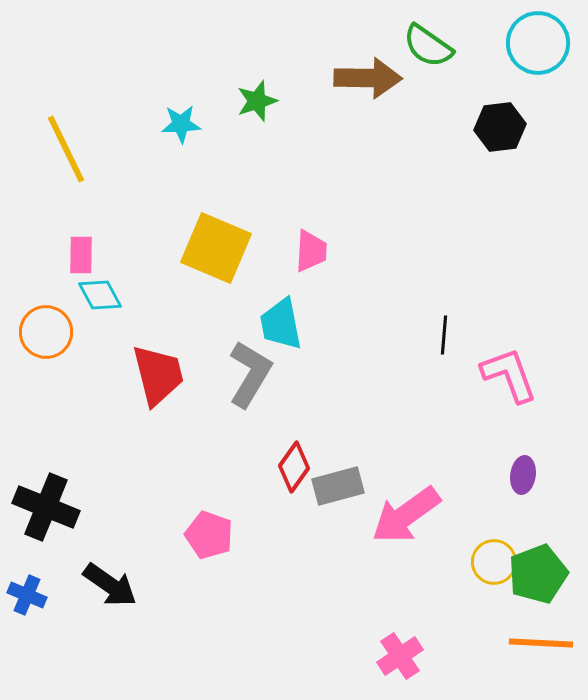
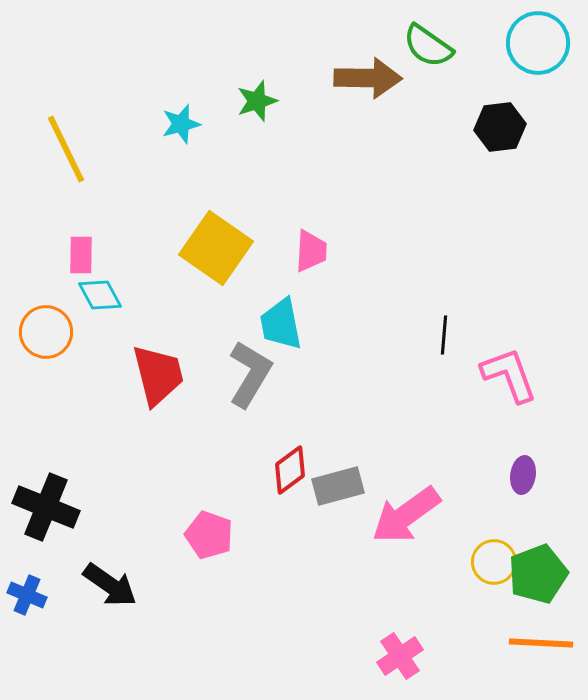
cyan star: rotated 12 degrees counterclockwise
yellow square: rotated 12 degrees clockwise
red diamond: moved 4 px left, 3 px down; rotated 18 degrees clockwise
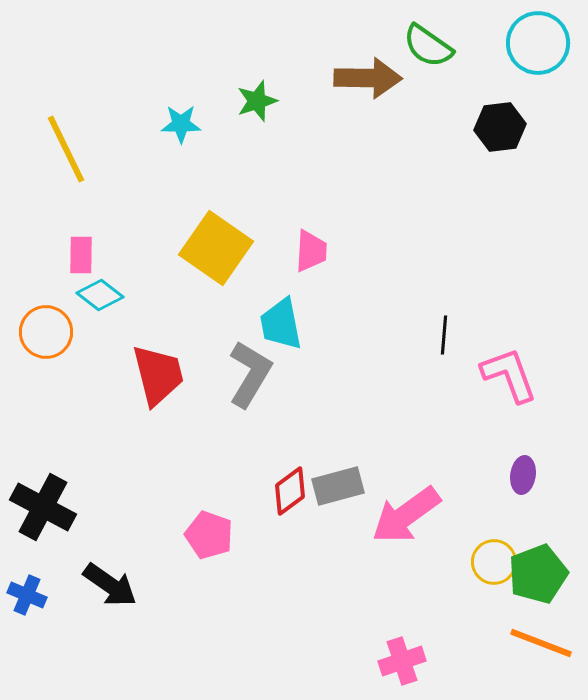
cyan star: rotated 15 degrees clockwise
cyan diamond: rotated 24 degrees counterclockwise
red diamond: moved 21 px down
black cross: moved 3 px left; rotated 6 degrees clockwise
orange line: rotated 18 degrees clockwise
pink cross: moved 2 px right, 5 px down; rotated 15 degrees clockwise
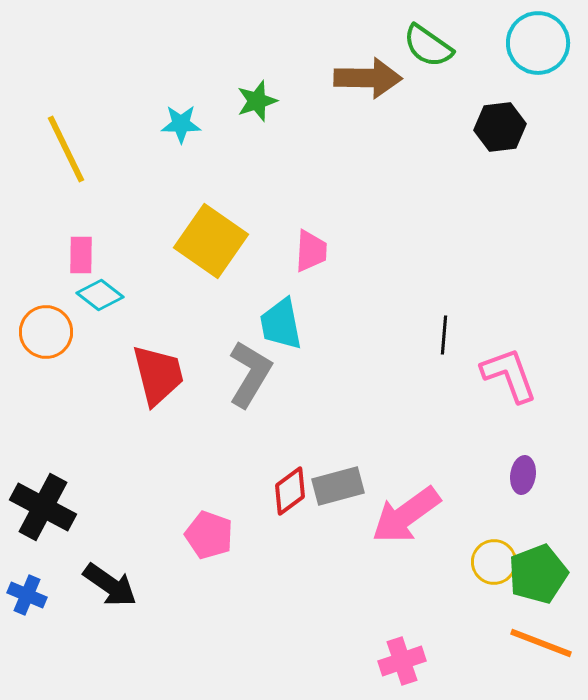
yellow square: moved 5 px left, 7 px up
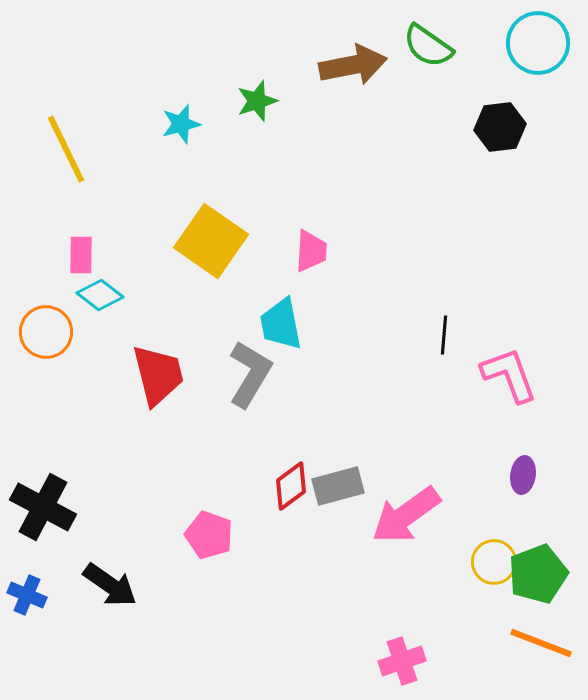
brown arrow: moved 15 px left, 13 px up; rotated 12 degrees counterclockwise
cyan star: rotated 15 degrees counterclockwise
red diamond: moved 1 px right, 5 px up
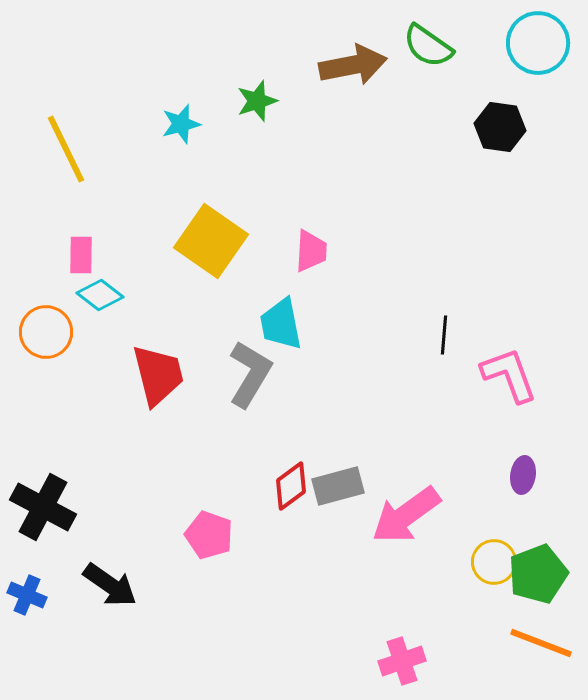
black hexagon: rotated 15 degrees clockwise
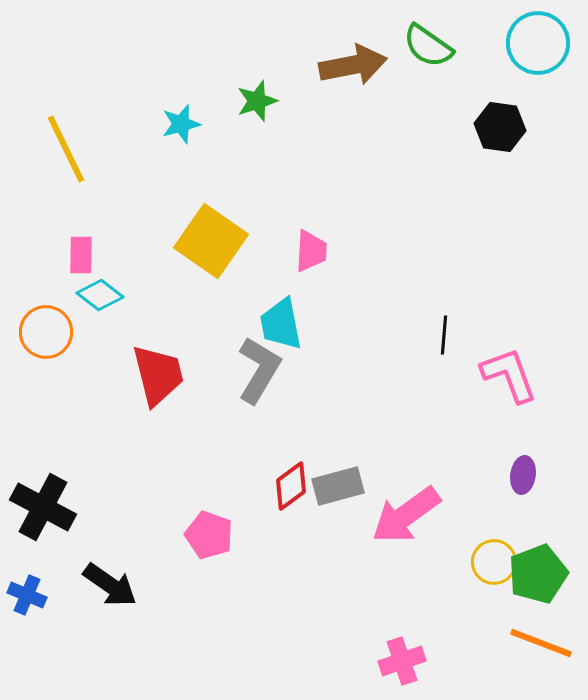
gray L-shape: moved 9 px right, 4 px up
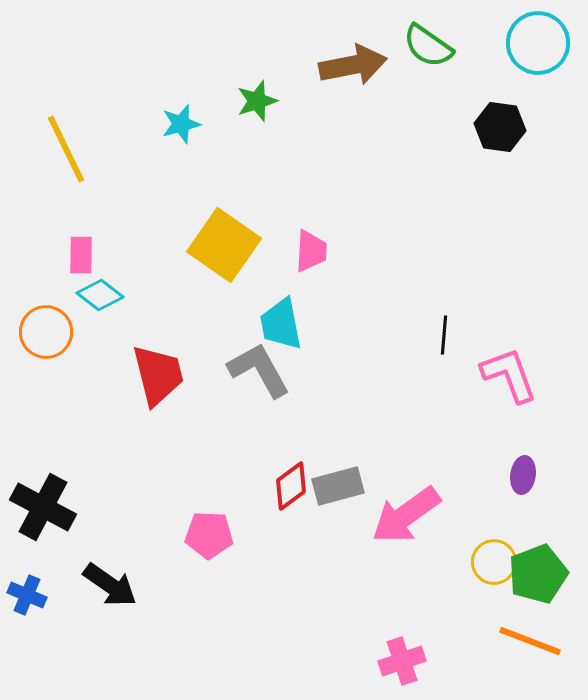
yellow square: moved 13 px right, 4 px down
gray L-shape: rotated 60 degrees counterclockwise
pink pentagon: rotated 18 degrees counterclockwise
orange line: moved 11 px left, 2 px up
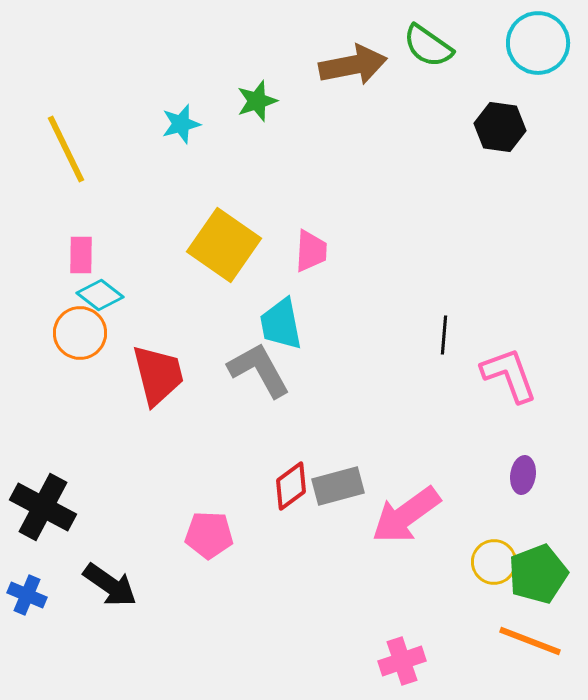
orange circle: moved 34 px right, 1 px down
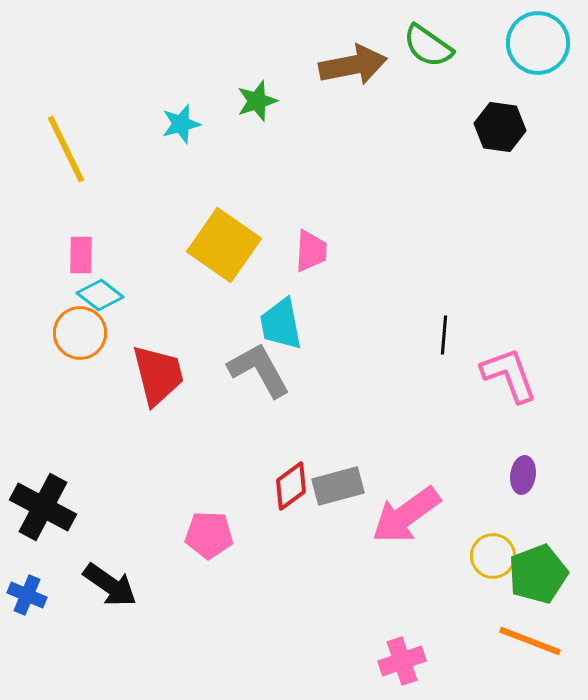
yellow circle: moved 1 px left, 6 px up
